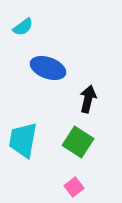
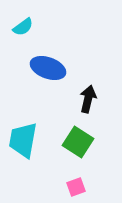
pink square: moved 2 px right; rotated 18 degrees clockwise
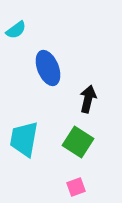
cyan semicircle: moved 7 px left, 3 px down
blue ellipse: rotated 48 degrees clockwise
cyan trapezoid: moved 1 px right, 1 px up
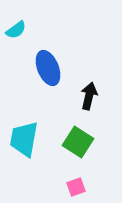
black arrow: moved 1 px right, 3 px up
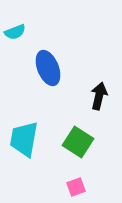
cyan semicircle: moved 1 px left, 2 px down; rotated 15 degrees clockwise
black arrow: moved 10 px right
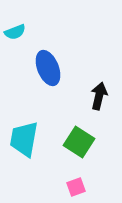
green square: moved 1 px right
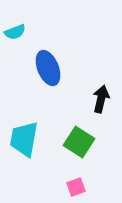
black arrow: moved 2 px right, 3 px down
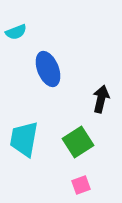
cyan semicircle: moved 1 px right
blue ellipse: moved 1 px down
green square: moved 1 px left; rotated 24 degrees clockwise
pink square: moved 5 px right, 2 px up
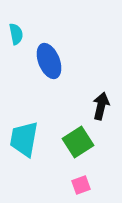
cyan semicircle: moved 2 px down; rotated 80 degrees counterclockwise
blue ellipse: moved 1 px right, 8 px up
black arrow: moved 7 px down
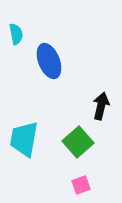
green square: rotated 8 degrees counterclockwise
